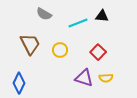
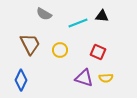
red square: rotated 21 degrees counterclockwise
blue diamond: moved 2 px right, 3 px up
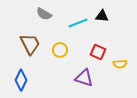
yellow semicircle: moved 14 px right, 14 px up
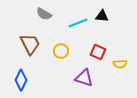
yellow circle: moved 1 px right, 1 px down
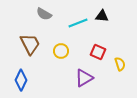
yellow semicircle: rotated 104 degrees counterclockwise
purple triangle: rotated 48 degrees counterclockwise
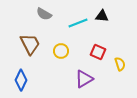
purple triangle: moved 1 px down
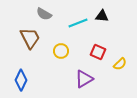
brown trapezoid: moved 6 px up
yellow semicircle: rotated 64 degrees clockwise
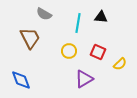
black triangle: moved 1 px left, 1 px down
cyan line: rotated 60 degrees counterclockwise
yellow circle: moved 8 px right
blue diamond: rotated 45 degrees counterclockwise
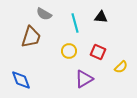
cyan line: moved 3 px left; rotated 24 degrees counterclockwise
brown trapezoid: moved 1 px right, 1 px up; rotated 45 degrees clockwise
yellow semicircle: moved 1 px right, 3 px down
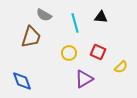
gray semicircle: moved 1 px down
yellow circle: moved 2 px down
blue diamond: moved 1 px right, 1 px down
